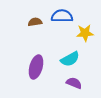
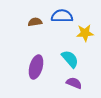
cyan semicircle: rotated 102 degrees counterclockwise
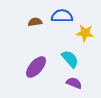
yellow star: rotated 12 degrees clockwise
purple ellipse: rotated 25 degrees clockwise
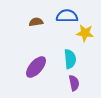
blue semicircle: moved 5 px right
brown semicircle: moved 1 px right
cyan semicircle: rotated 36 degrees clockwise
purple semicircle: rotated 56 degrees clockwise
